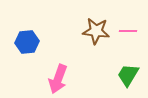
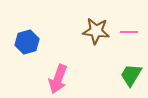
pink line: moved 1 px right, 1 px down
blue hexagon: rotated 10 degrees counterclockwise
green trapezoid: moved 3 px right
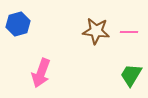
blue hexagon: moved 9 px left, 18 px up
pink arrow: moved 17 px left, 6 px up
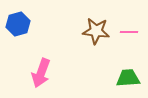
green trapezoid: moved 3 px left, 3 px down; rotated 55 degrees clockwise
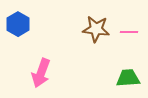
blue hexagon: rotated 15 degrees counterclockwise
brown star: moved 2 px up
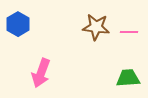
brown star: moved 2 px up
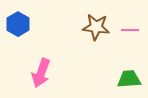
pink line: moved 1 px right, 2 px up
green trapezoid: moved 1 px right, 1 px down
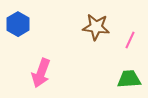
pink line: moved 10 px down; rotated 66 degrees counterclockwise
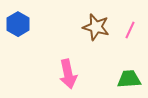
brown star: rotated 8 degrees clockwise
pink line: moved 10 px up
pink arrow: moved 27 px right, 1 px down; rotated 32 degrees counterclockwise
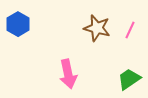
brown star: moved 1 px right, 1 px down
green trapezoid: rotated 30 degrees counterclockwise
